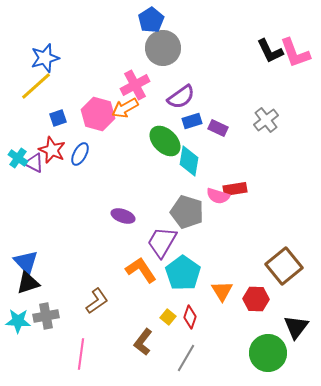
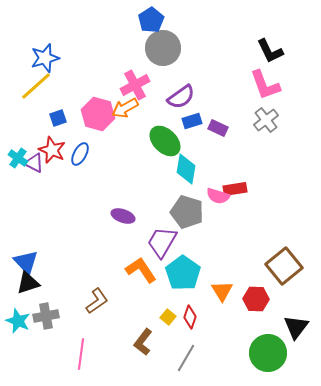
pink L-shape at (295, 53): moved 30 px left, 32 px down
cyan diamond at (189, 161): moved 3 px left, 8 px down
cyan star at (18, 321): rotated 20 degrees clockwise
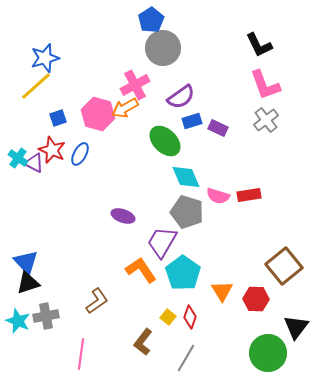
black L-shape at (270, 51): moved 11 px left, 6 px up
cyan diamond at (186, 169): moved 8 px down; rotated 32 degrees counterclockwise
red rectangle at (235, 189): moved 14 px right, 6 px down
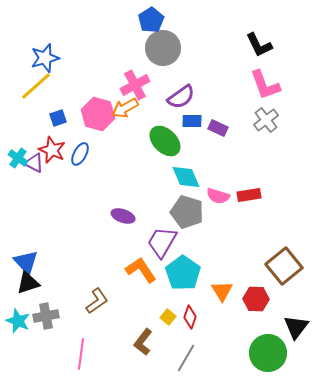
blue rectangle at (192, 121): rotated 18 degrees clockwise
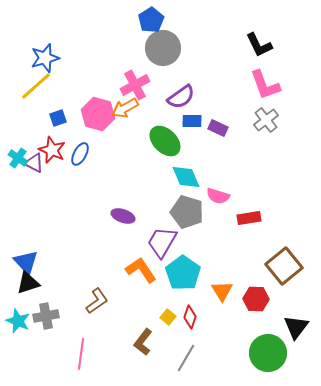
red rectangle at (249, 195): moved 23 px down
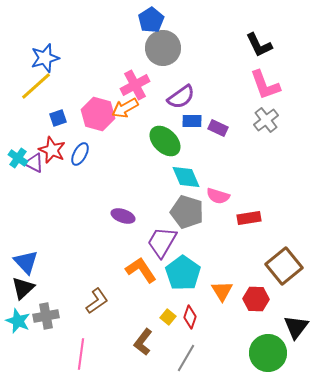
black triangle at (28, 283): moved 5 px left, 5 px down; rotated 25 degrees counterclockwise
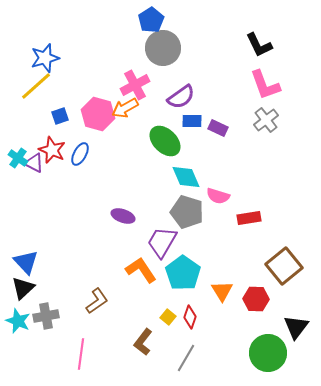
blue square at (58, 118): moved 2 px right, 2 px up
